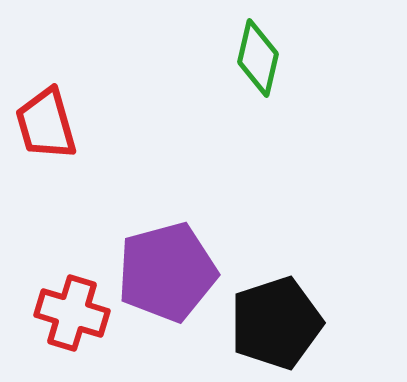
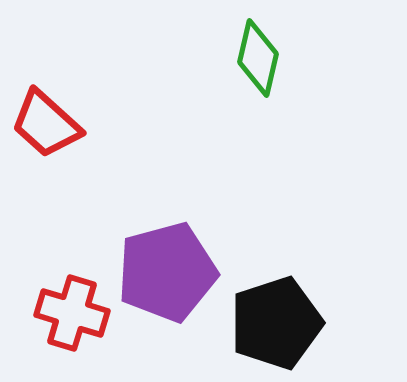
red trapezoid: rotated 32 degrees counterclockwise
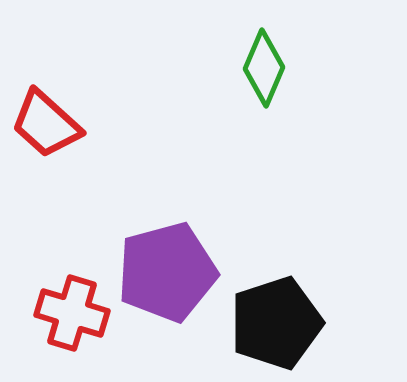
green diamond: moved 6 px right, 10 px down; rotated 10 degrees clockwise
